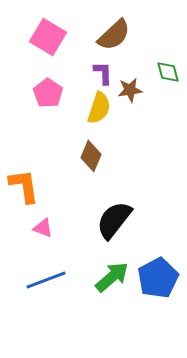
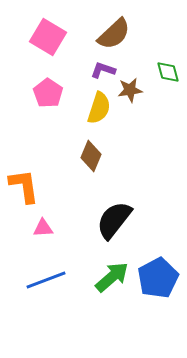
brown semicircle: moved 1 px up
purple L-shape: moved 3 px up; rotated 70 degrees counterclockwise
pink triangle: rotated 25 degrees counterclockwise
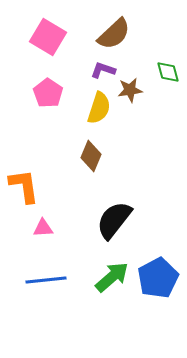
blue line: rotated 15 degrees clockwise
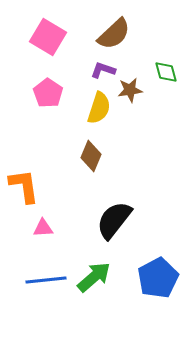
green diamond: moved 2 px left
green arrow: moved 18 px left
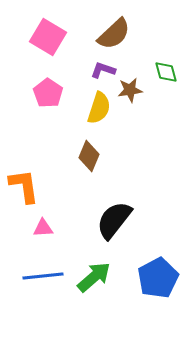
brown diamond: moved 2 px left
blue line: moved 3 px left, 4 px up
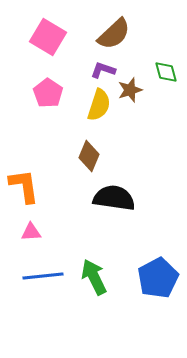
brown star: rotated 10 degrees counterclockwise
yellow semicircle: moved 3 px up
black semicircle: moved 22 px up; rotated 60 degrees clockwise
pink triangle: moved 12 px left, 4 px down
green arrow: rotated 75 degrees counterclockwise
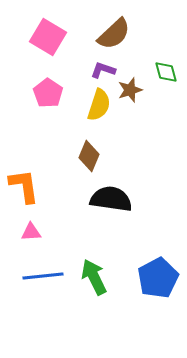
black semicircle: moved 3 px left, 1 px down
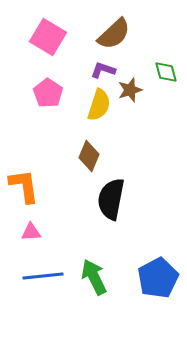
black semicircle: rotated 87 degrees counterclockwise
